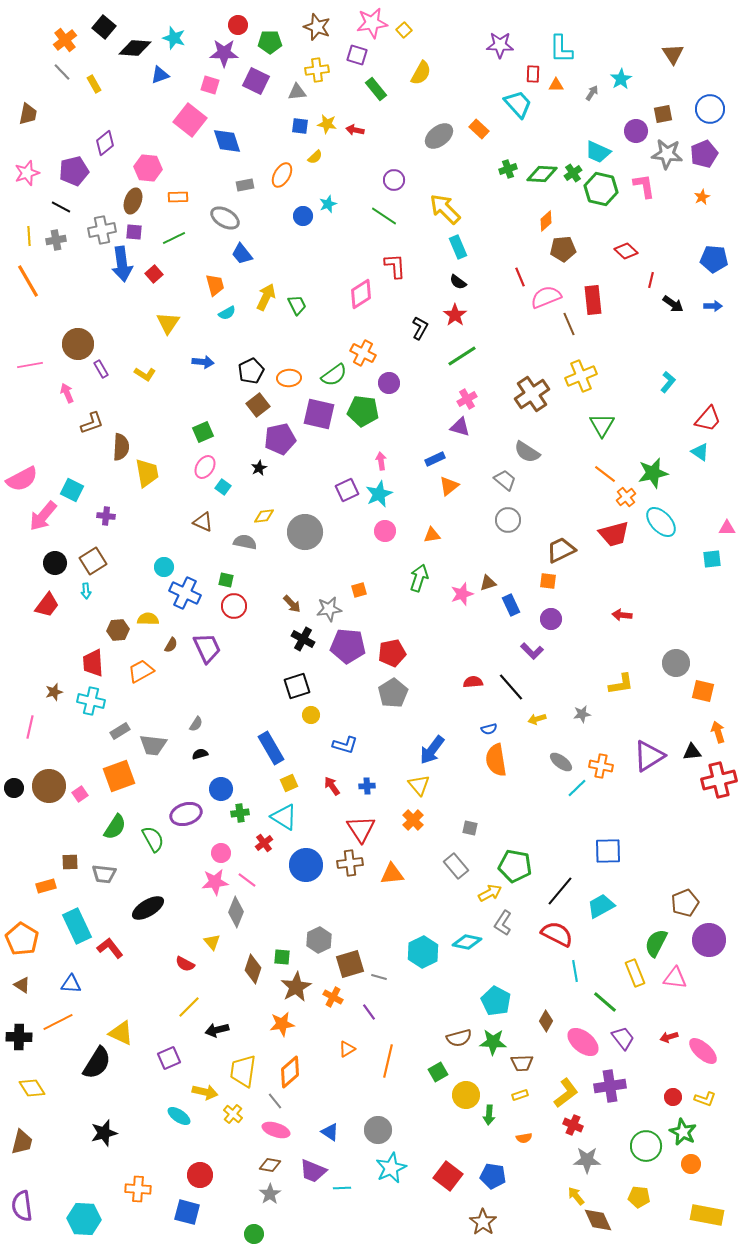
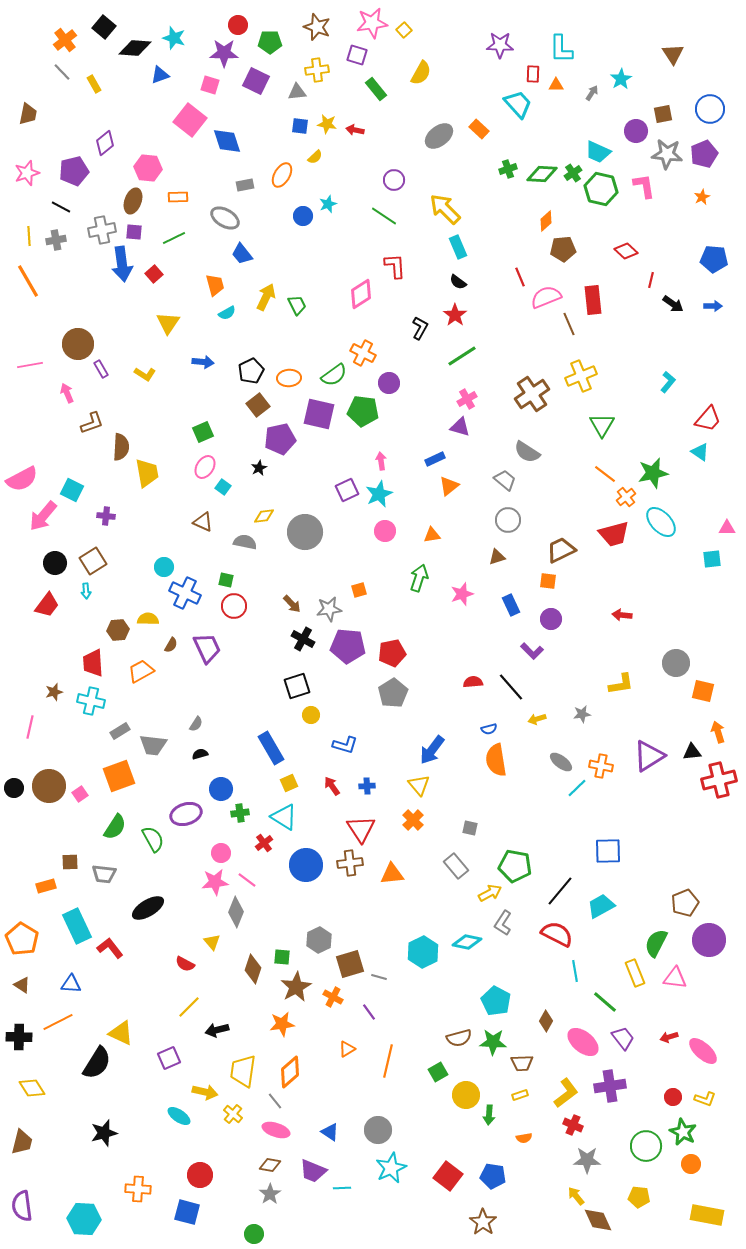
brown triangle at (488, 583): moved 9 px right, 26 px up
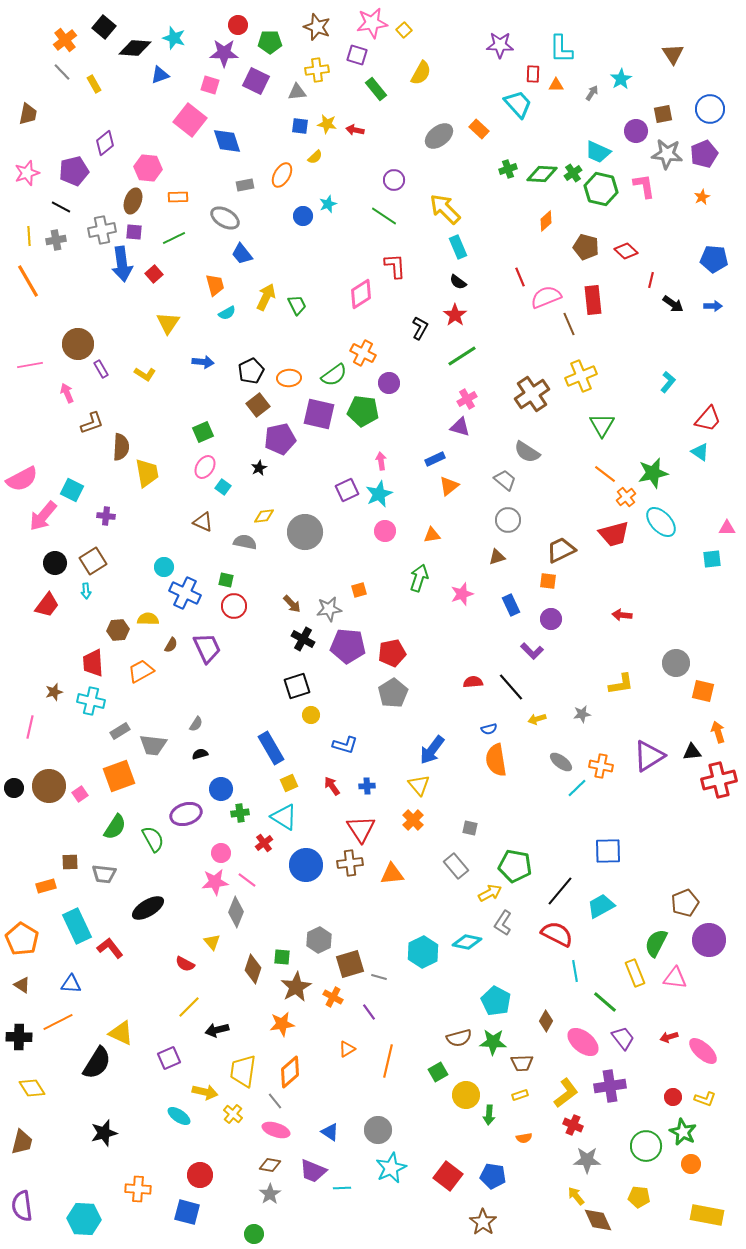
brown pentagon at (563, 249): moved 23 px right, 2 px up; rotated 20 degrees clockwise
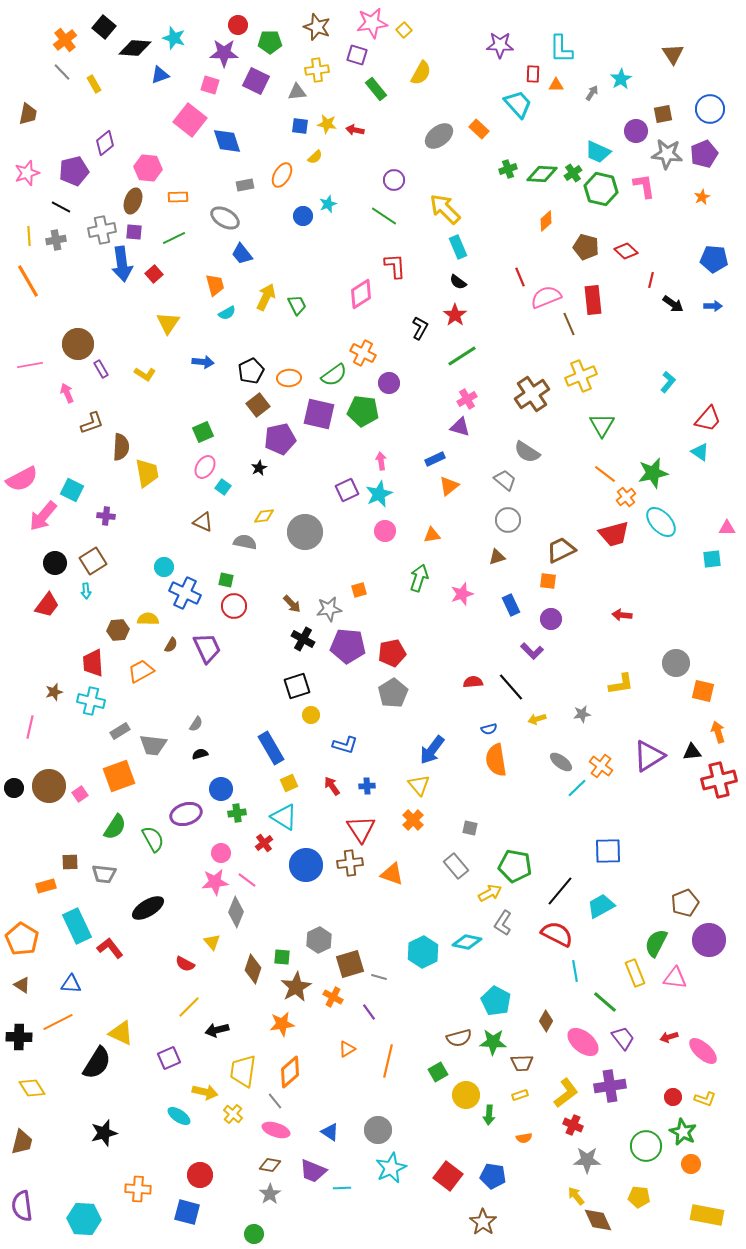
orange cross at (601, 766): rotated 25 degrees clockwise
green cross at (240, 813): moved 3 px left
orange triangle at (392, 874): rotated 25 degrees clockwise
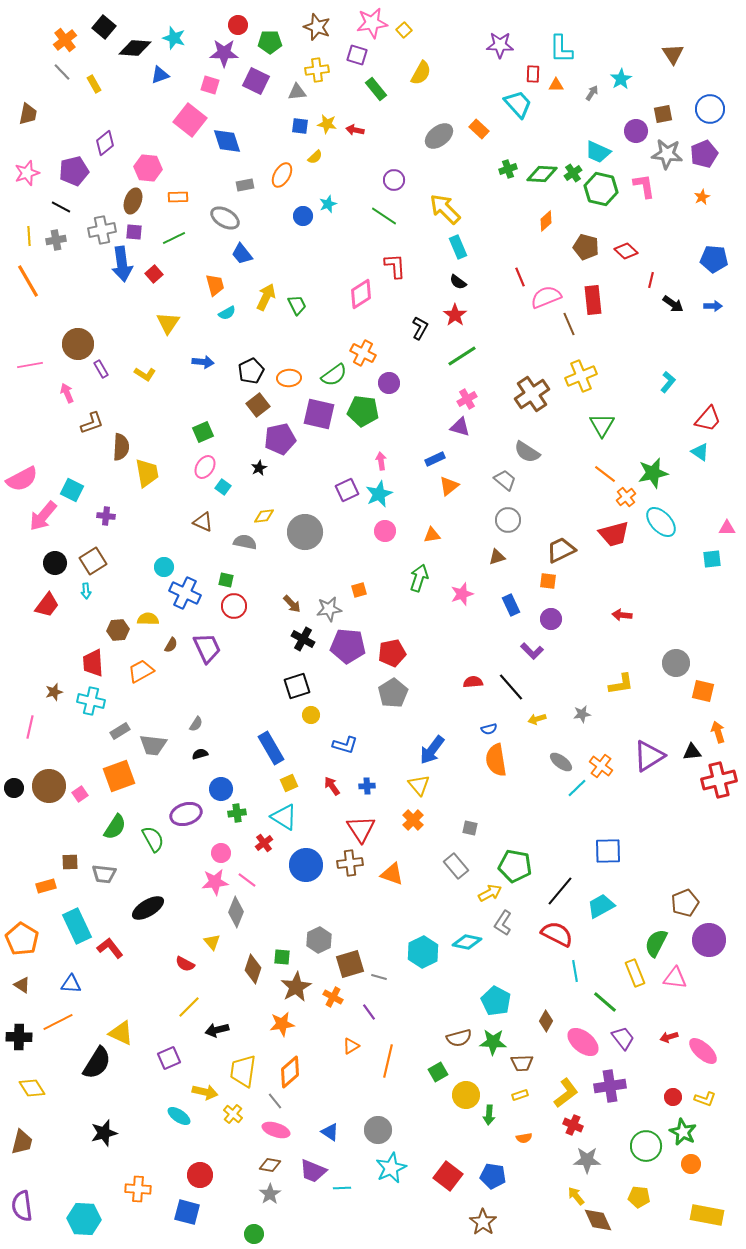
orange triangle at (347, 1049): moved 4 px right, 3 px up
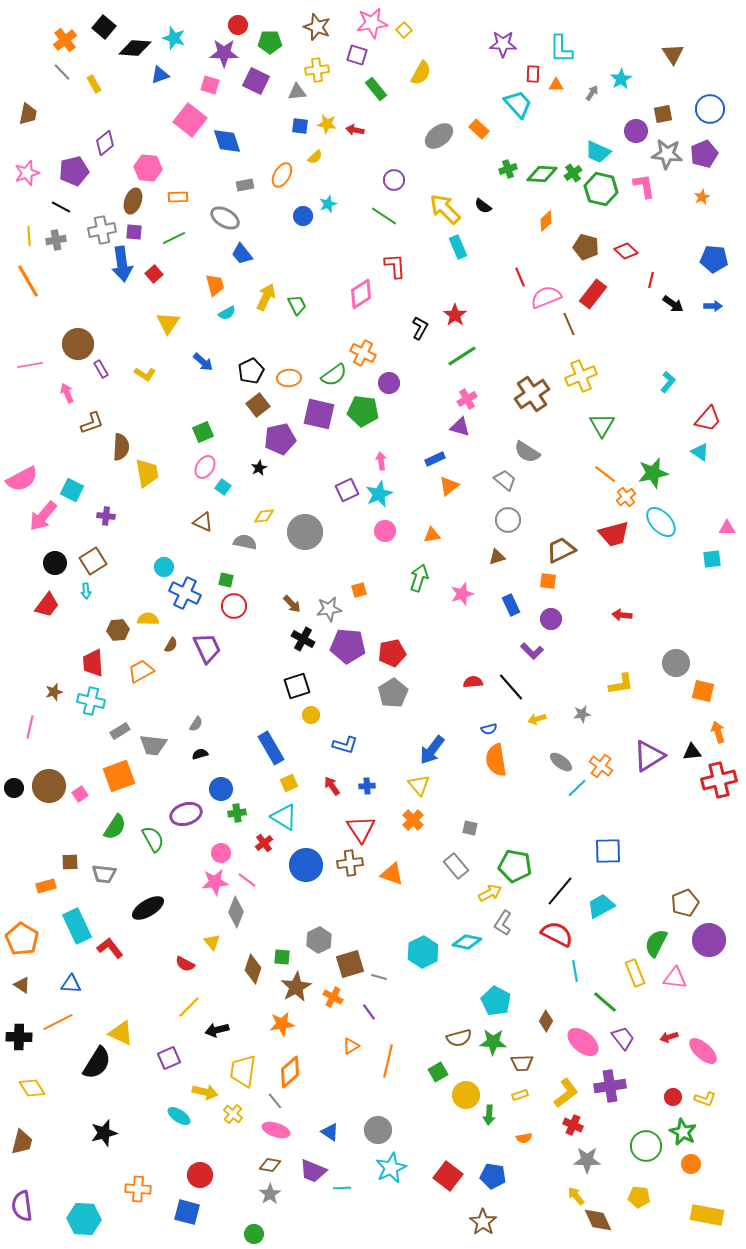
purple star at (500, 45): moved 3 px right, 1 px up
black semicircle at (458, 282): moved 25 px right, 76 px up
red rectangle at (593, 300): moved 6 px up; rotated 44 degrees clockwise
blue arrow at (203, 362): rotated 35 degrees clockwise
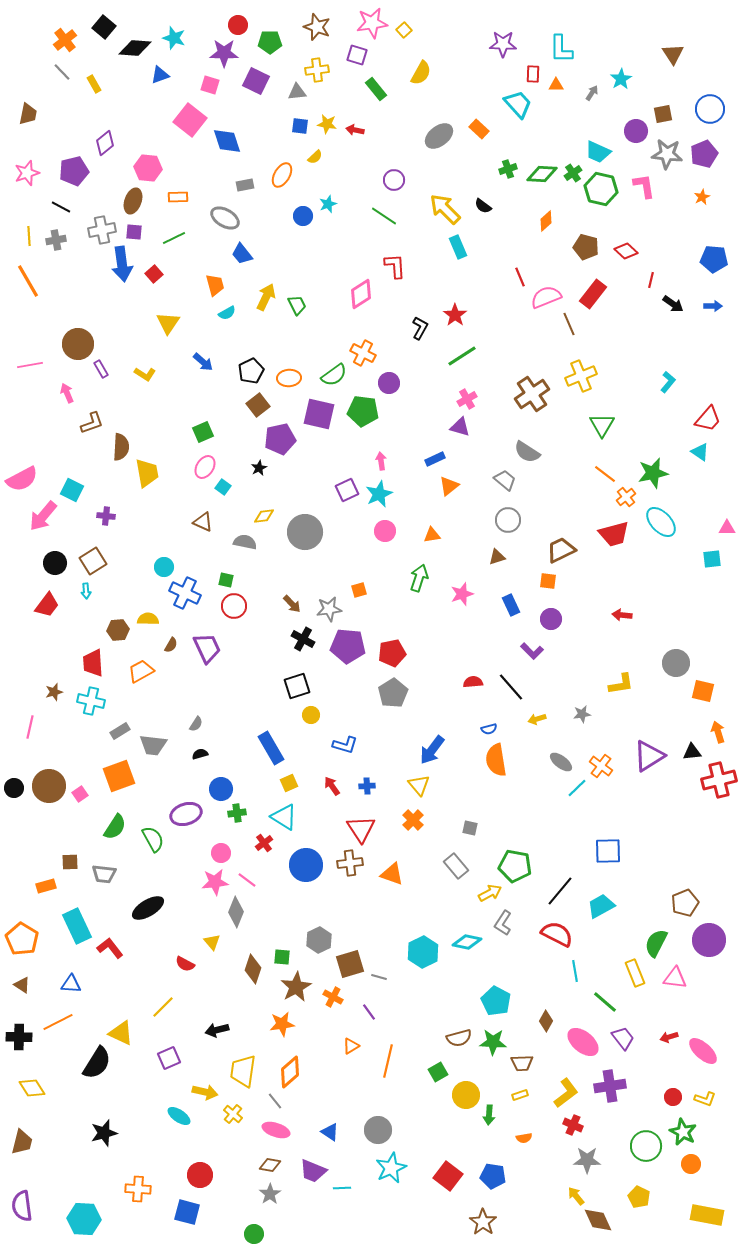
yellow line at (189, 1007): moved 26 px left
yellow pentagon at (639, 1197): rotated 20 degrees clockwise
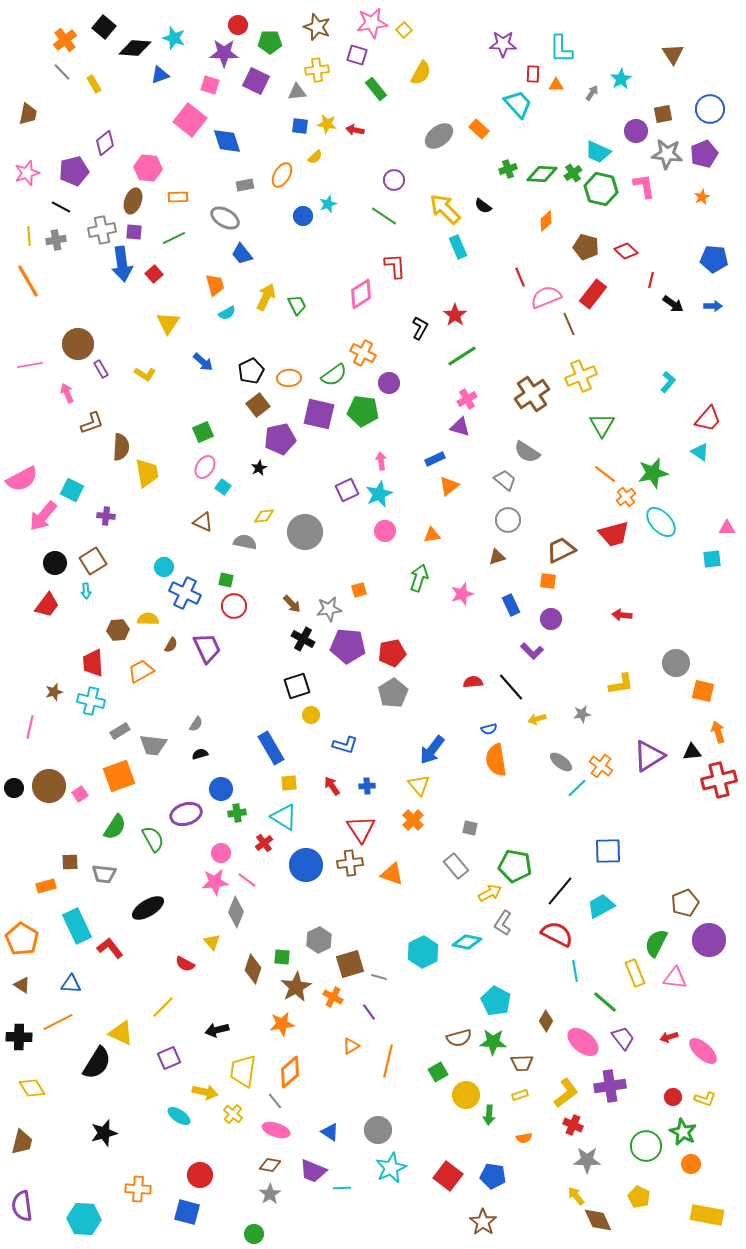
yellow square at (289, 783): rotated 18 degrees clockwise
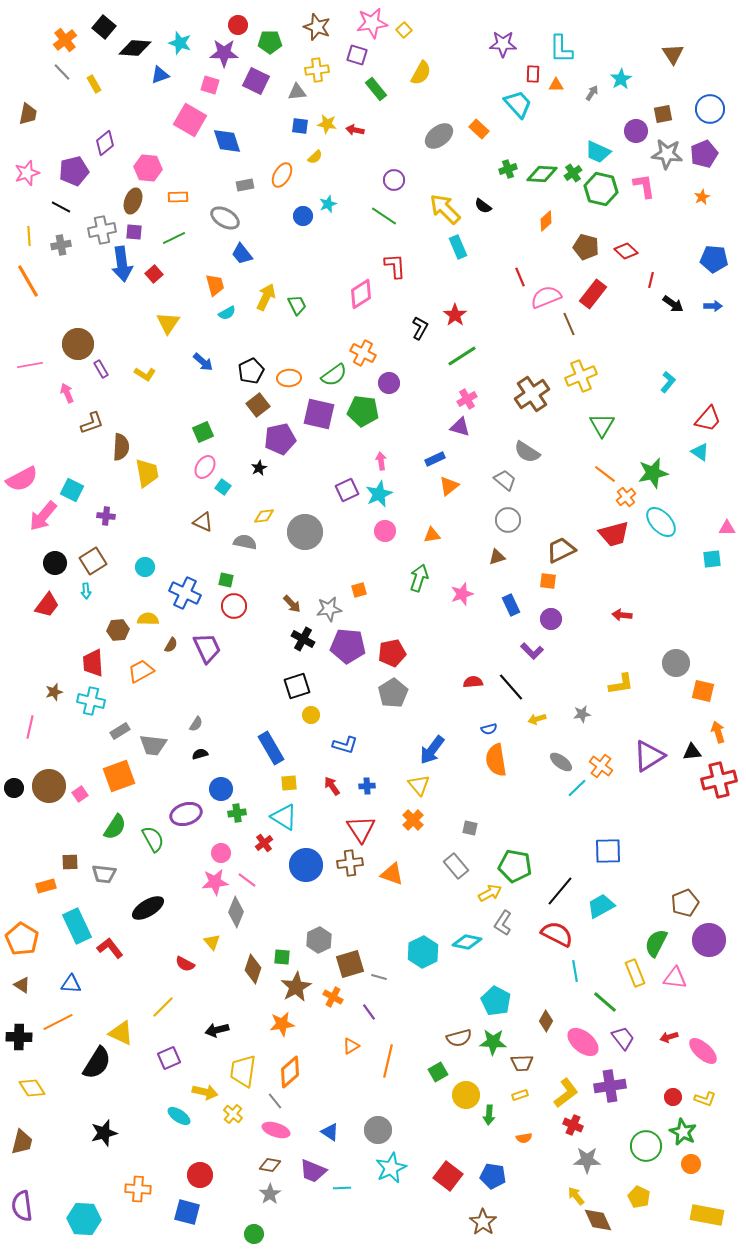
cyan star at (174, 38): moved 6 px right, 5 px down
pink square at (190, 120): rotated 8 degrees counterclockwise
gray cross at (56, 240): moved 5 px right, 5 px down
cyan circle at (164, 567): moved 19 px left
